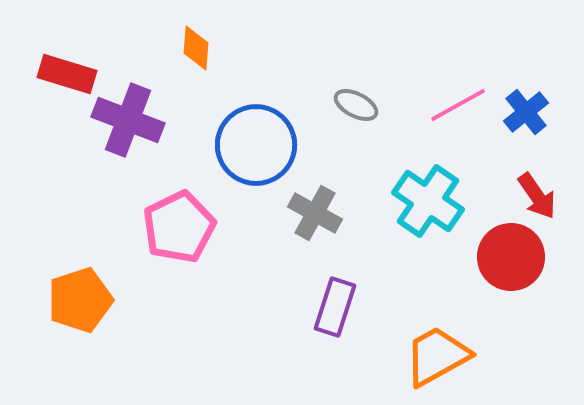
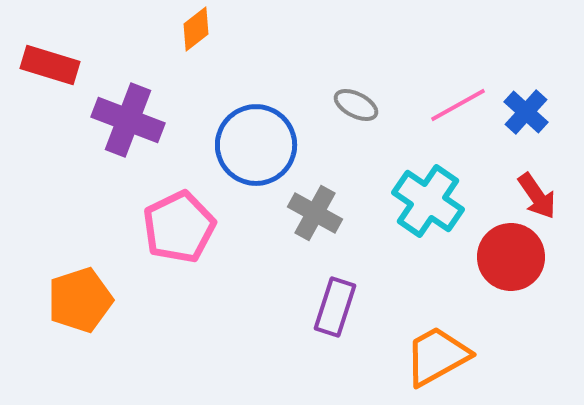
orange diamond: moved 19 px up; rotated 48 degrees clockwise
red rectangle: moved 17 px left, 9 px up
blue cross: rotated 9 degrees counterclockwise
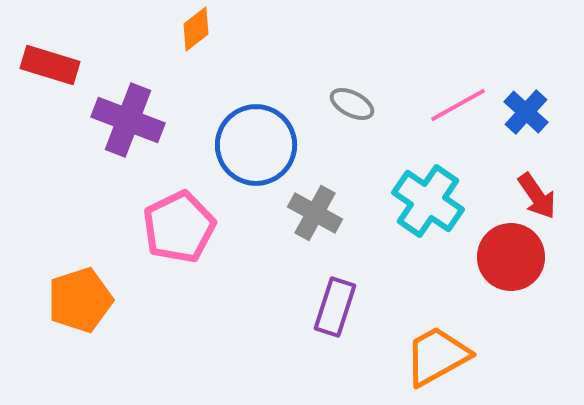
gray ellipse: moved 4 px left, 1 px up
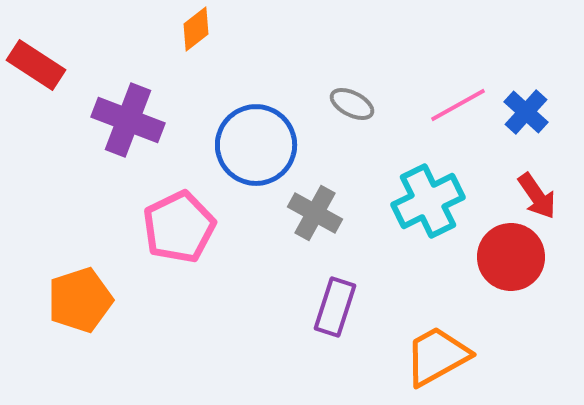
red rectangle: moved 14 px left; rotated 16 degrees clockwise
cyan cross: rotated 30 degrees clockwise
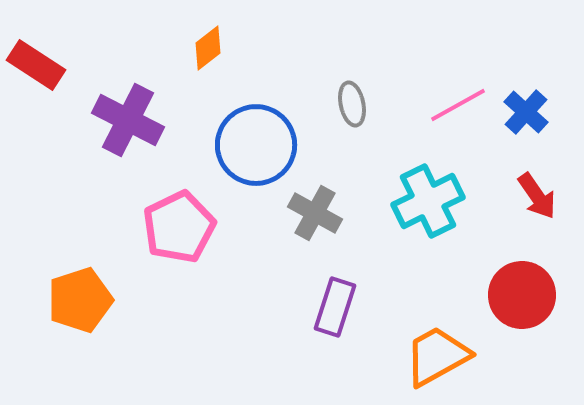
orange diamond: moved 12 px right, 19 px down
gray ellipse: rotated 51 degrees clockwise
purple cross: rotated 6 degrees clockwise
red circle: moved 11 px right, 38 px down
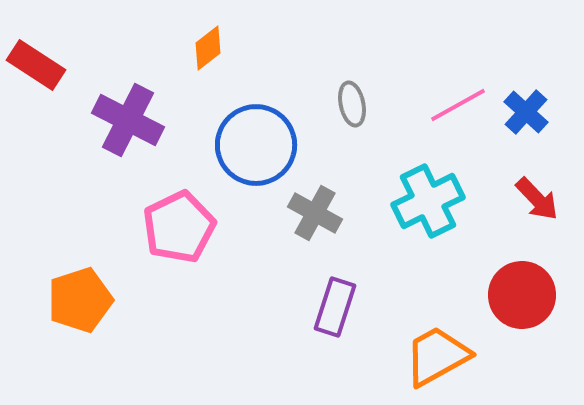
red arrow: moved 3 px down; rotated 9 degrees counterclockwise
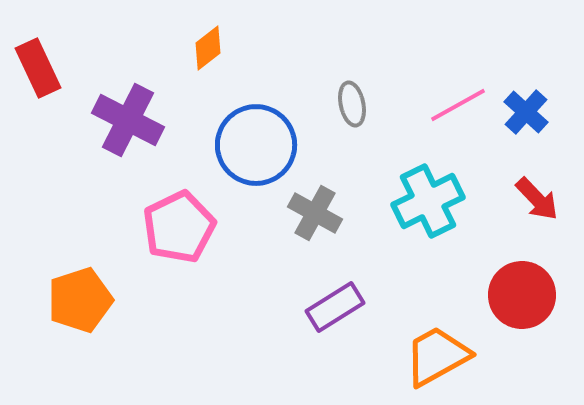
red rectangle: moved 2 px right, 3 px down; rotated 32 degrees clockwise
purple rectangle: rotated 40 degrees clockwise
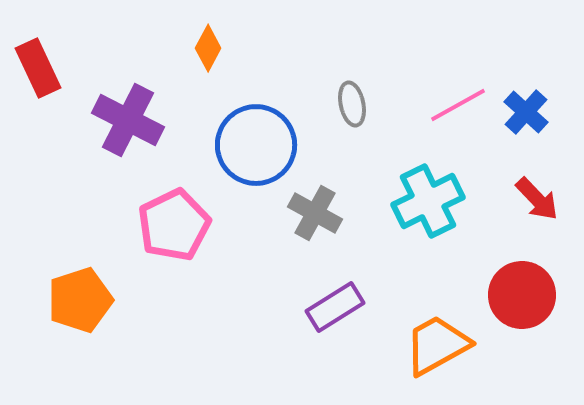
orange diamond: rotated 24 degrees counterclockwise
pink pentagon: moved 5 px left, 2 px up
orange trapezoid: moved 11 px up
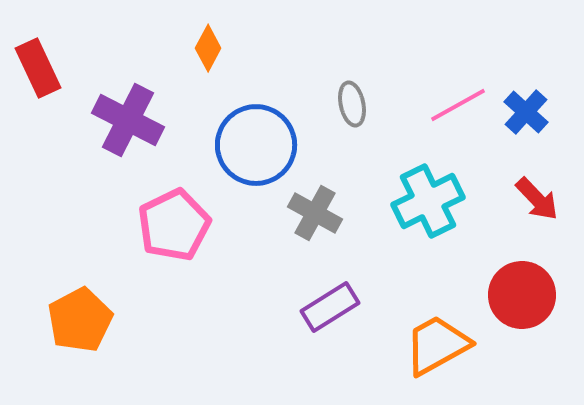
orange pentagon: moved 20 px down; rotated 10 degrees counterclockwise
purple rectangle: moved 5 px left
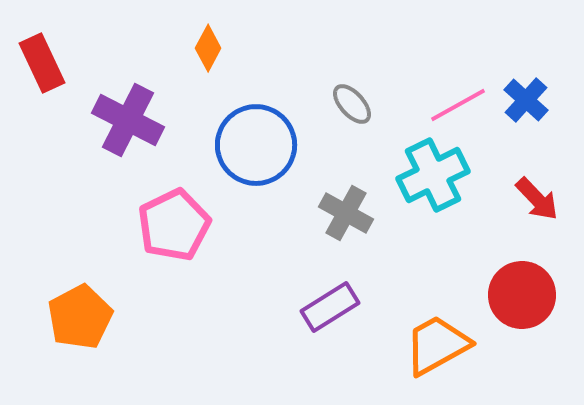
red rectangle: moved 4 px right, 5 px up
gray ellipse: rotated 30 degrees counterclockwise
blue cross: moved 12 px up
cyan cross: moved 5 px right, 26 px up
gray cross: moved 31 px right
orange pentagon: moved 3 px up
